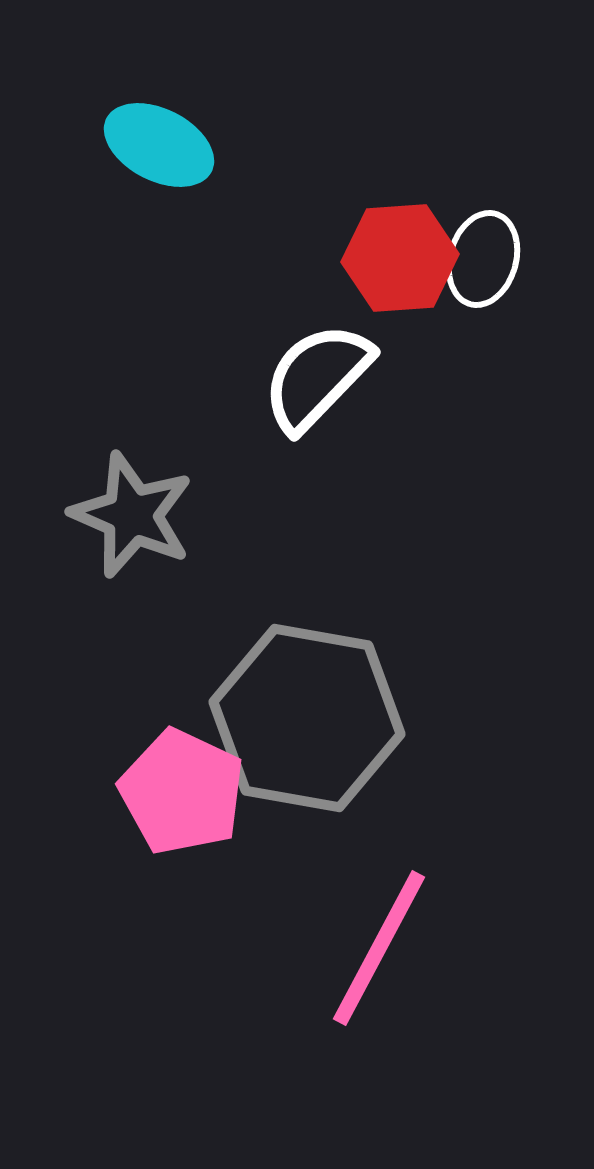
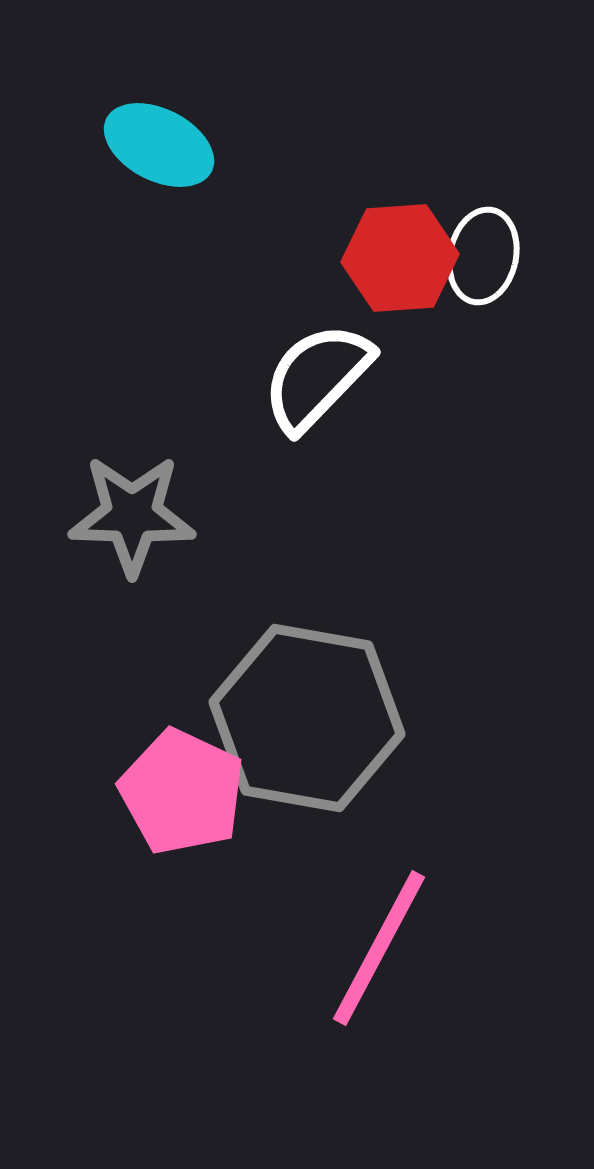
white ellipse: moved 3 px up; rotated 4 degrees counterclockwise
gray star: rotated 21 degrees counterclockwise
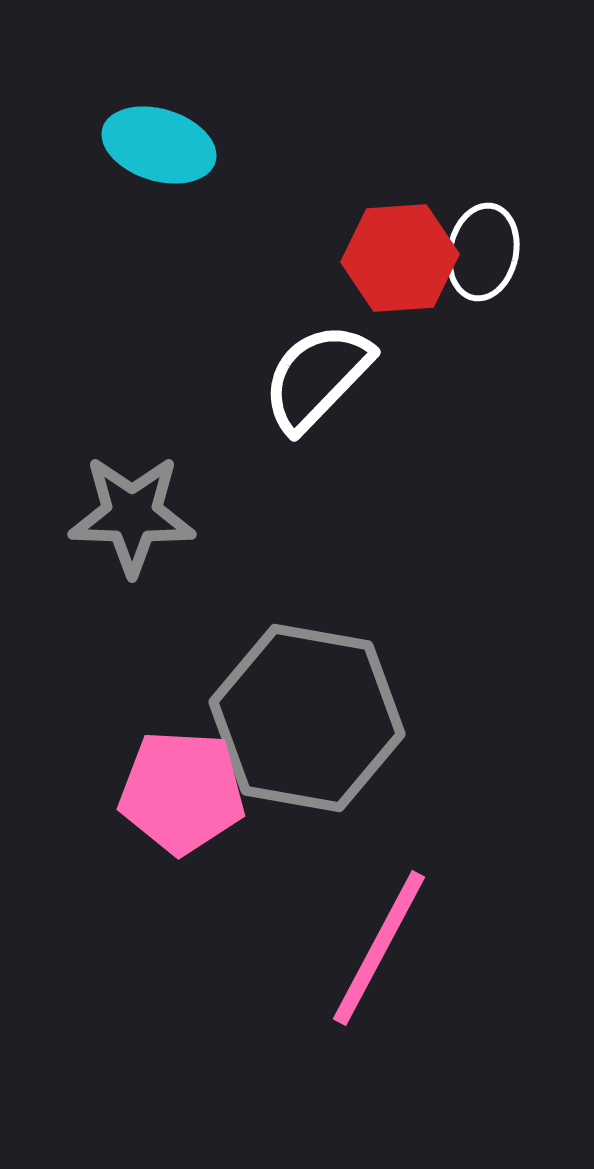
cyan ellipse: rotated 10 degrees counterclockwise
white ellipse: moved 4 px up
pink pentagon: rotated 22 degrees counterclockwise
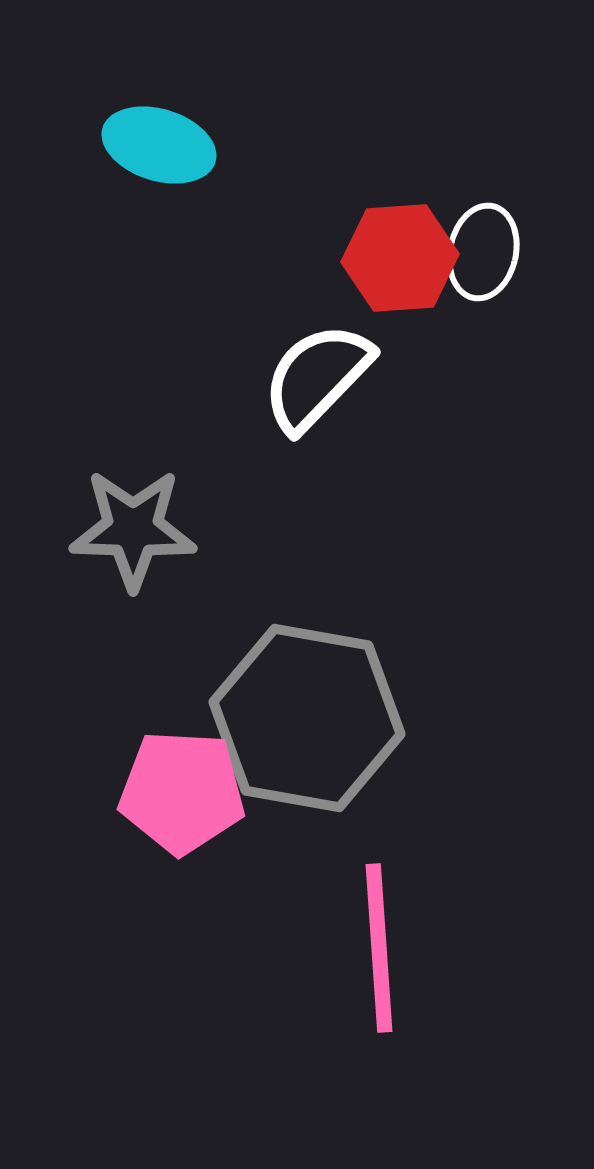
gray star: moved 1 px right, 14 px down
pink line: rotated 32 degrees counterclockwise
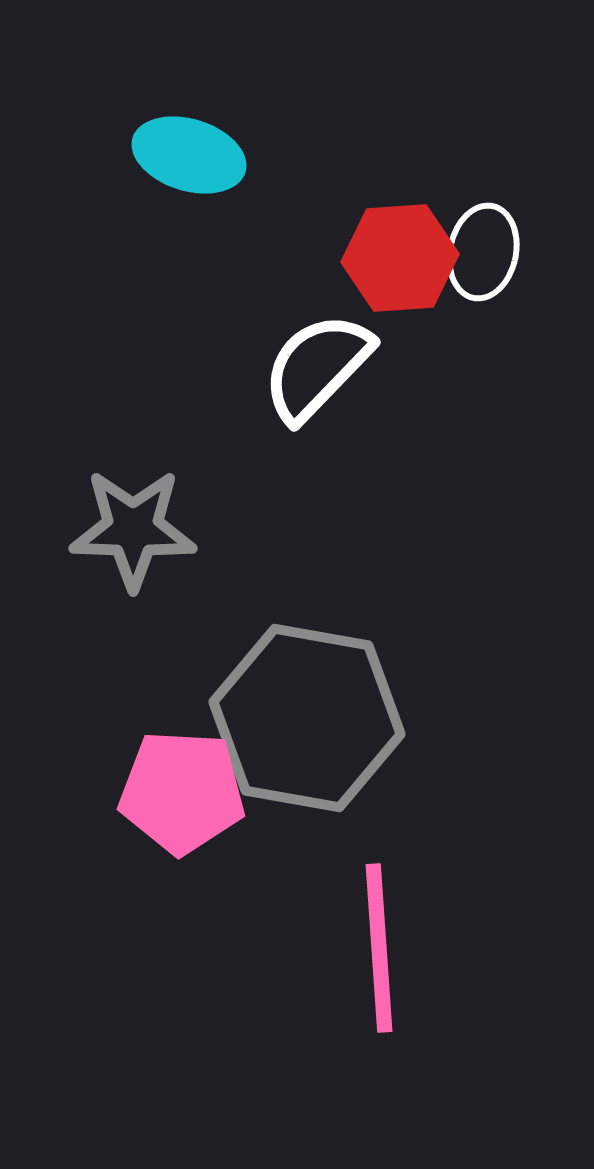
cyan ellipse: moved 30 px right, 10 px down
white semicircle: moved 10 px up
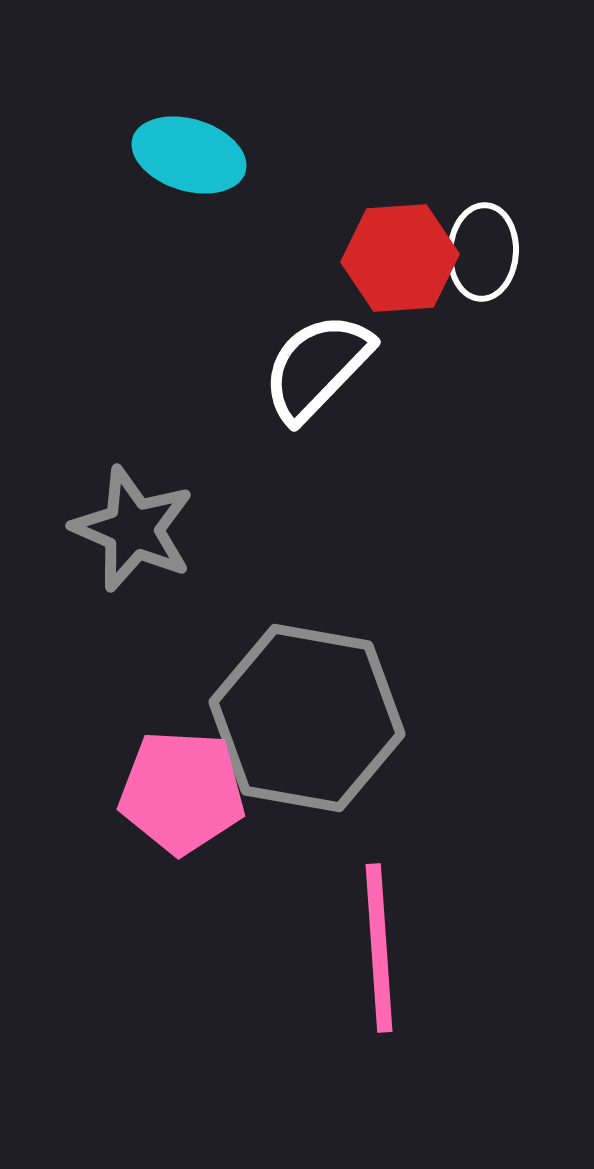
white ellipse: rotated 8 degrees counterclockwise
gray star: rotated 21 degrees clockwise
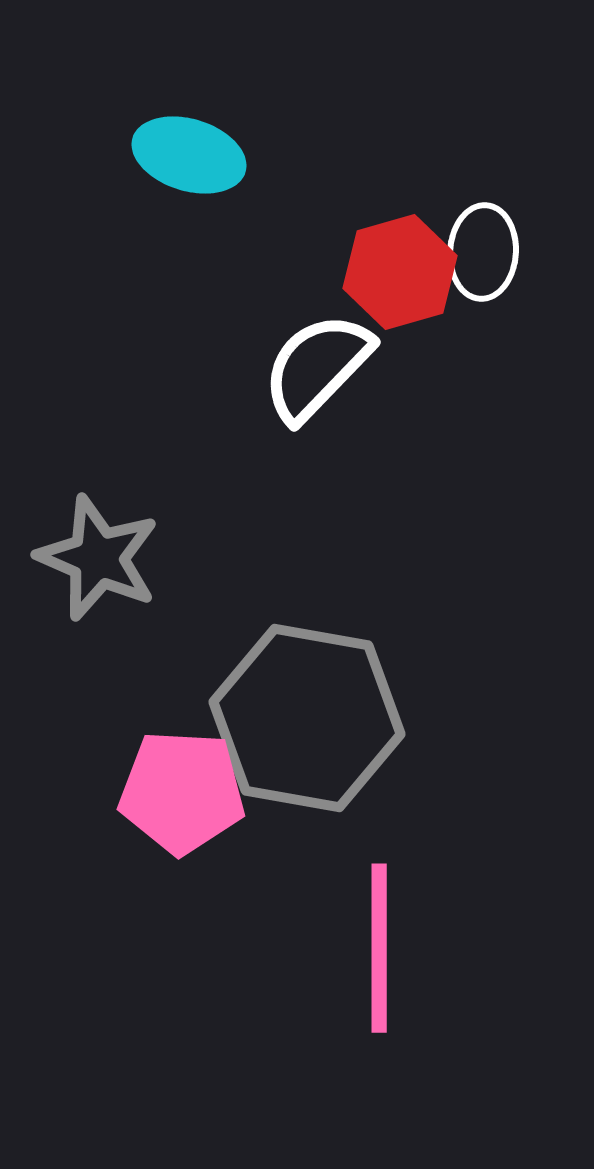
red hexagon: moved 14 px down; rotated 12 degrees counterclockwise
gray star: moved 35 px left, 29 px down
pink line: rotated 4 degrees clockwise
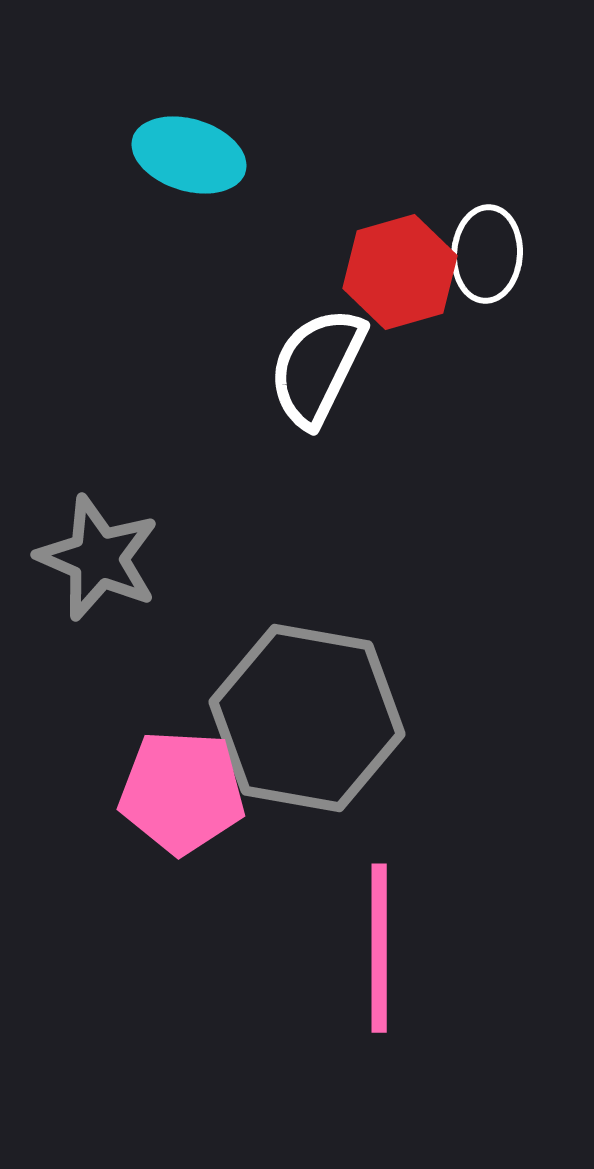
white ellipse: moved 4 px right, 2 px down
white semicircle: rotated 18 degrees counterclockwise
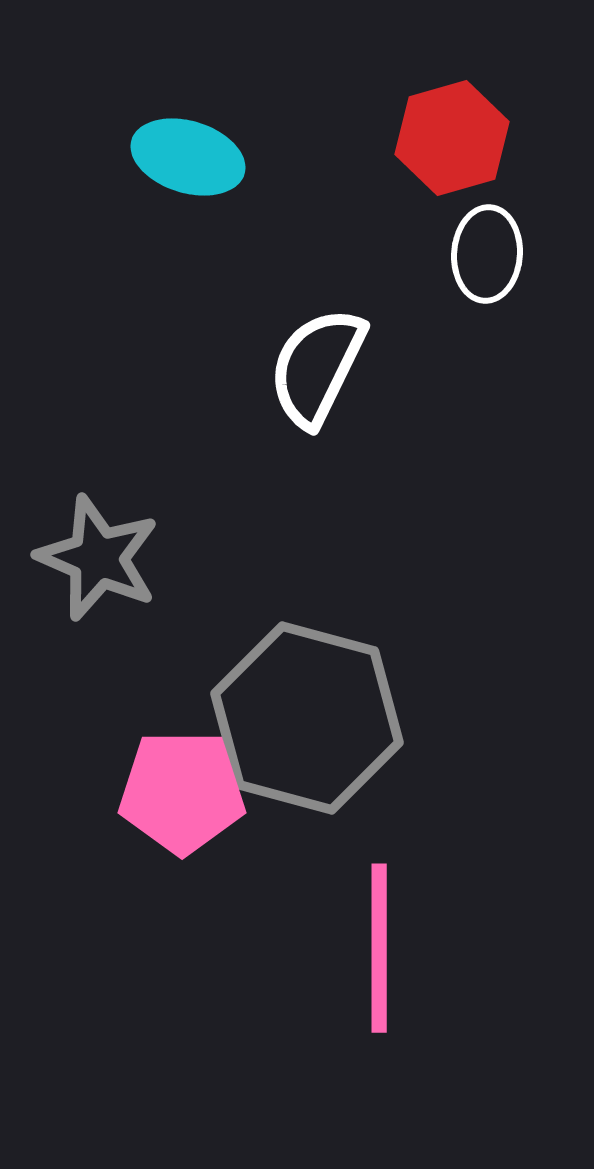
cyan ellipse: moved 1 px left, 2 px down
red hexagon: moved 52 px right, 134 px up
gray hexagon: rotated 5 degrees clockwise
pink pentagon: rotated 3 degrees counterclockwise
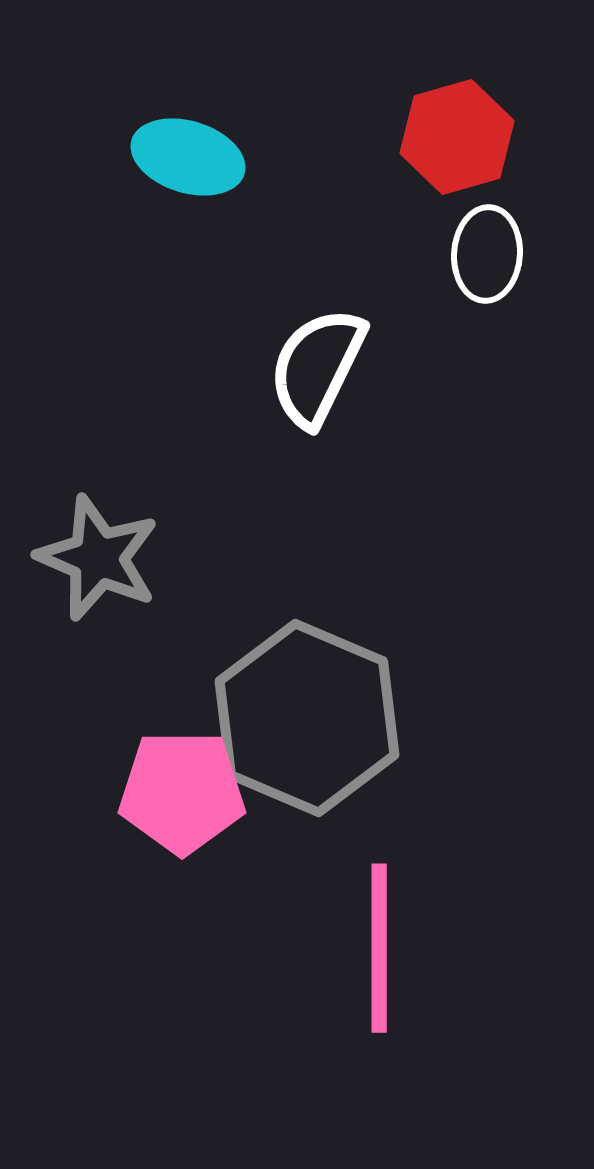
red hexagon: moved 5 px right, 1 px up
gray hexagon: rotated 8 degrees clockwise
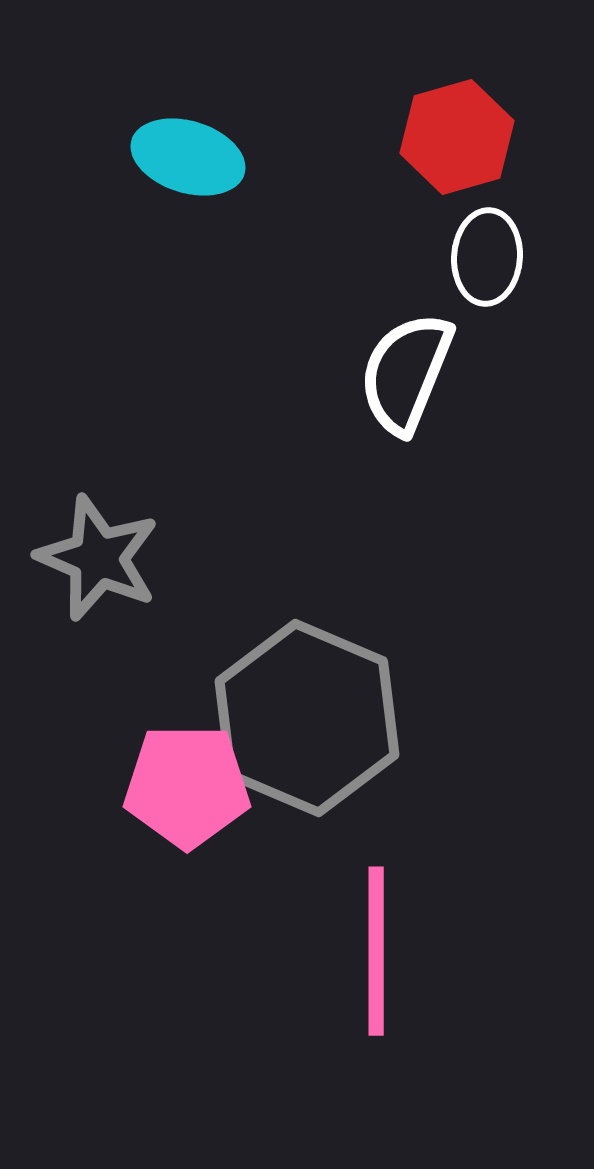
white ellipse: moved 3 px down
white semicircle: moved 89 px right, 6 px down; rotated 4 degrees counterclockwise
pink pentagon: moved 5 px right, 6 px up
pink line: moved 3 px left, 3 px down
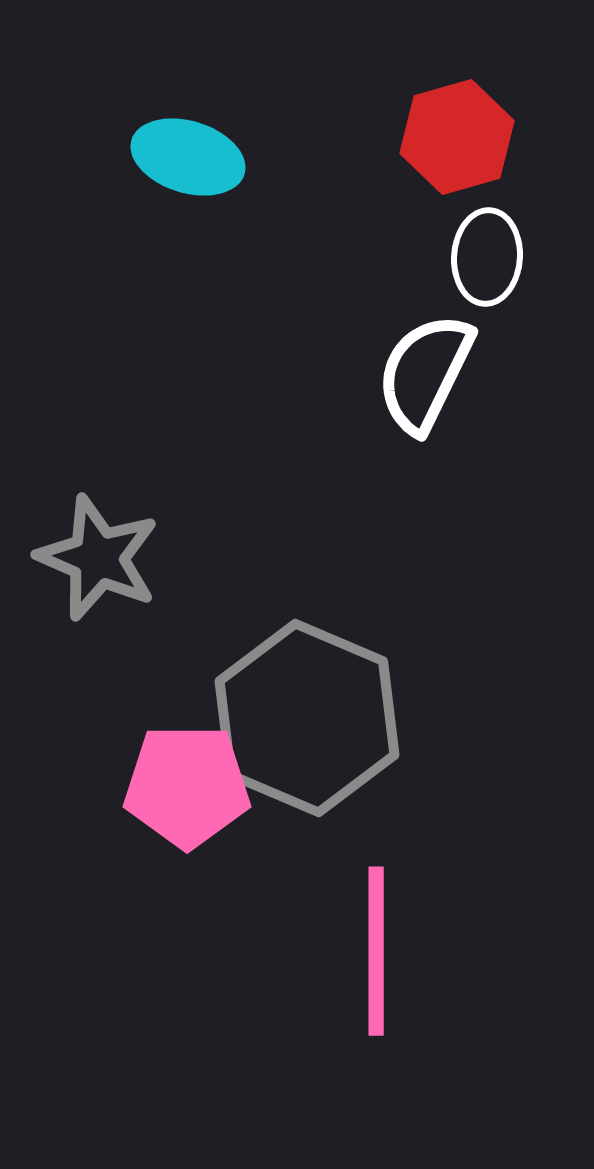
white semicircle: moved 19 px right; rotated 4 degrees clockwise
